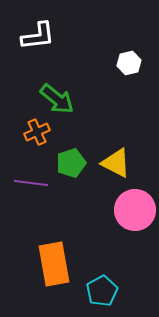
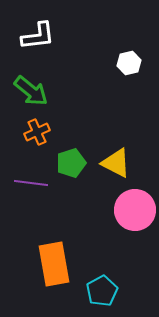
green arrow: moved 26 px left, 8 px up
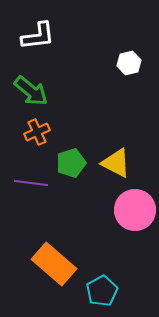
orange rectangle: rotated 39 degrees counterclockwise
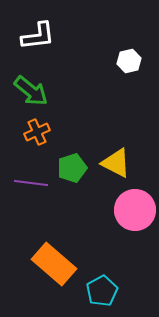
white hexagon: moved 2 px up
green pentagon: moved 1 px right, 5 px down
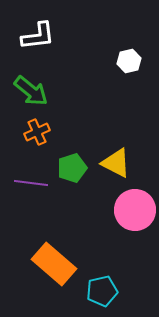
cyan pentagon: rotated 16 degrees clockwise
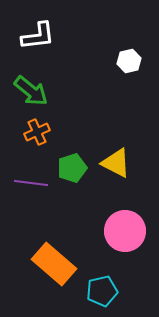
pink circle: moved 10 px left, 21 px down
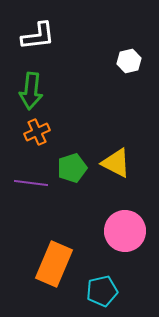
green arrow: rotated 57 degrees clockwise
orange rectangle: rotated 72 degrees clockwise
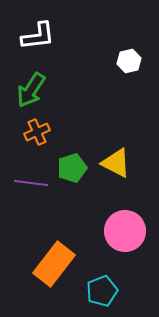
green arrow: moved 1 px up; rotated 27 degrees clockwise
orange rectangle: rotated 15 degrees clockwise
cyan pentagon: rotated 8 degrees counterclockwise
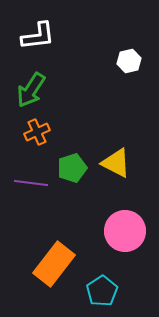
cyan pentagon: rotated 12 degrees counterclockwise
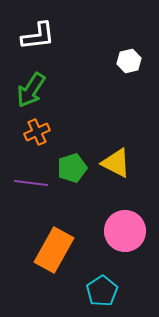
orange rectangle: moved 14 px up; rotated 9 degrees counterclockwise
